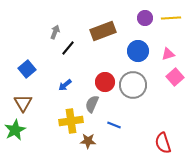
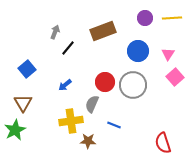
yellow line: moved 1 px right
pink triangle: rotated 40 degrees counterclockwise
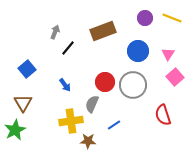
yellow line: rotated 24 degrees clockwise
blue arrow: rotated 88 degrees counterclockwise
blue line: rotated 56 degrees counterclockwise
red semicircle: moved 28 px up
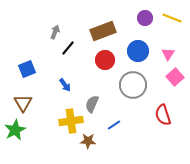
blue square: rotated 18 degrees clockwise
red circle: moved 22 px up
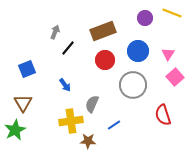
yellow line: moved 5 px up
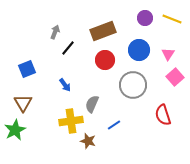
yellow line: moved 6 px down
blue circle: moved 1 px right, 1 px up
brown star: rotated 14 degrees clockwise
